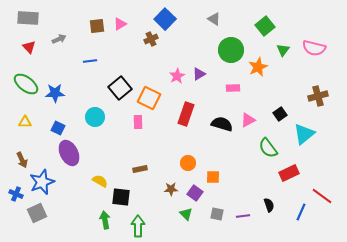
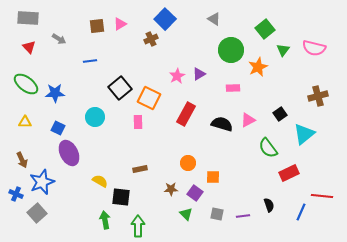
green square at (265, 26): moved 3 px down
gray arrow at (59, 39): rotated 56 degrees clockwise
red rectangle at (186, 114): rotated 10 degrees clockwise
red line at (322, 196): rotated 30 degrees counterclockwise
gray square at (37, 213): rotated 18 degrees counterclockwise
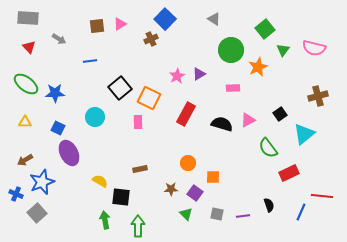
brown arrow at (22, 160): moved 3 px right; rotated 84 degrees clockwise
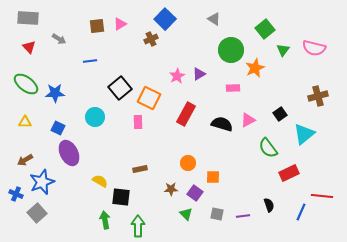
orange star at (258, 67): moved 3 px left, 1 px down
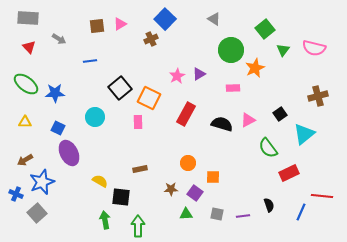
green triangle at (186, 214): rotated 48 degrees counterclockwise
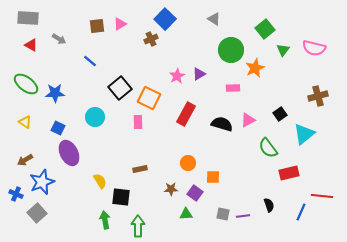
red triangle at (29, 47): moved 2 px right, 2 px up; rotated 16 degrees counterclockwise
blue line at (90, 61): rotated 48 degrees clockwise
yellow triangle at (25, 122): rotated 32 degrees clockwise
red rectangle at (289, 173): rotated 12 degrees clockwise
yellow semicircle at (100, 181): rotated 28 degrees clockwise
gray square at (217, 214): moved 6 px right
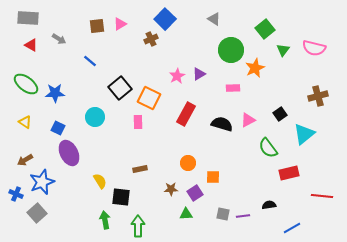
purple square at (195, 193): rotated 21 degrees clockwise
black semicircle at (269, 205): rotated 80 degrees counterclockwise
blue line at (301, 212): moved 9 px left, 16 px down; rotated 36 degrees clockwise
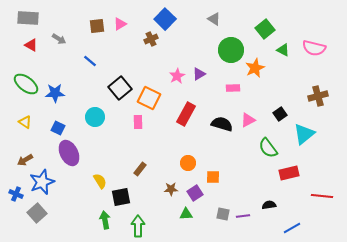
green triangle at (283, 50): rotated 40 degrees counterclockwise
brown rectangle at (140, 169): rotated 40 degrees counterclockwise
black square at (121, 197): rotated 18 degrees counterclockwise
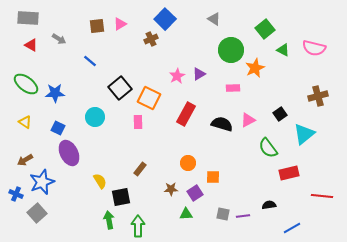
green arrow at (105, 220): moved 4 px right
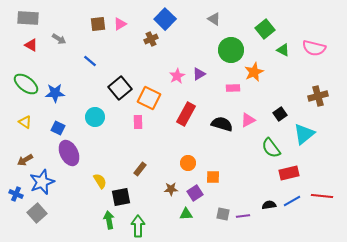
brown square at (97, 26): moved 1 px right, 2 px up
orange star at (255, 68): moved 1 px left, 4 px down
green semicircle at (268, 148): moved 3 px right
blue line at (292, 228): moved 27 px up
